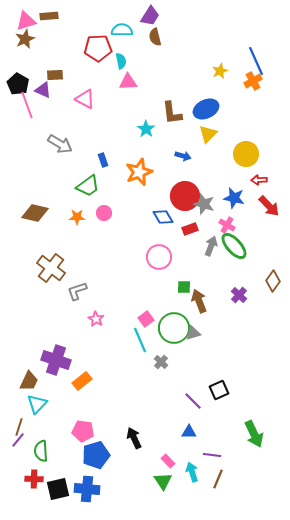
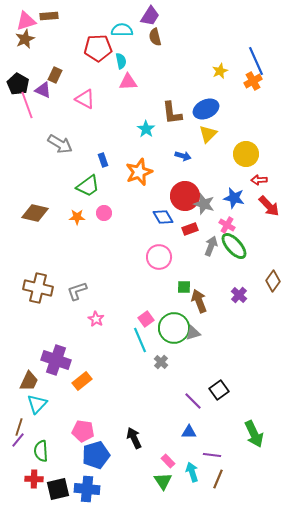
brown rectangle at (55, 75): rotated 63 degrees counterclockwise
brown cross at (51, 268): moved 13 px left, 20 px down; rotated 24 degrees counterclockwise
black square at (219, 390): rotated 12 degrees counterclockwise
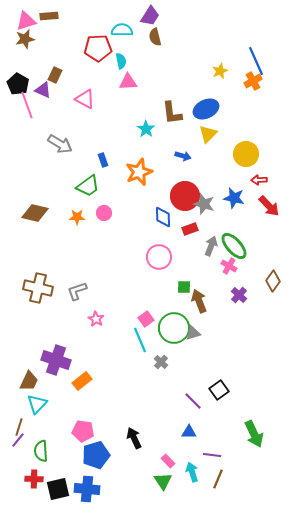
brown star at (25, 39): rotated 12 degrees clockwise
blue diamond at (163, 217): rotated 30 degrees clockwise
pink cross at (227, 225): moved 2 px right, 41 px down
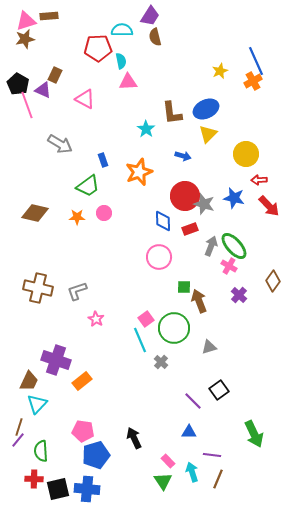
blue diamond at (163, 217): moved 4 px down
gray triangle at (193, 333): moved 16 px right, 14 px down
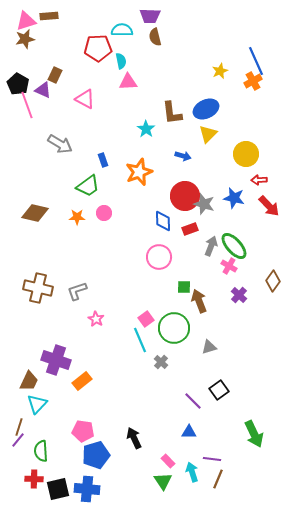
purple trapezoid at (150, 16): rotated 60 degrees clockwise
purple line at (212, 455): moved 4 px down
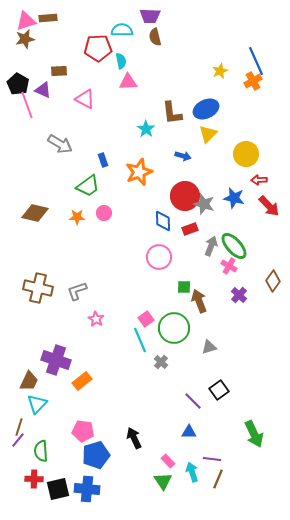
brown rectangle at (49, 16): moved 1 px left, 2 px down
brown rectangle at (55, 75): moved 4 px right, 4 px up; rotated 63 degrees clockwise
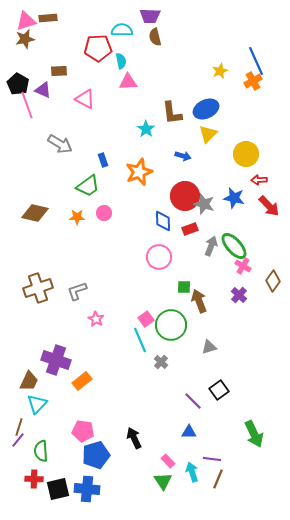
pink cross at (229, 266): moved 14 px right
brown cross at (38, 288): rotated 32 degrees counterclockwise
green circle at (174, 328): moved 3 px left, 3 px up
